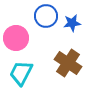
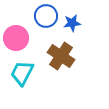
brown cross: moved 7 px left, 7 px up
cyan trapezoid: moved 1 px right
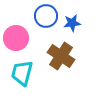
cyan trapezoid: rotated 12 degrees counterclockwise
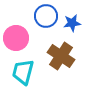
cyan trapezoid: moved 1 px right, 1 px up
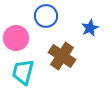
blue star: moved 18 px right, 5 px down; rotated 18 degrees counterclockwise
brown cross: moved 1 px right
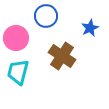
cyan trapezoid: moved 5 px left
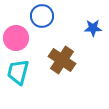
blue circle: moved 4 px left
blue star: moved 3 px right; rotated 24 degrees clockwise
brown cross: moved 4 px down
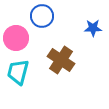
brown cross: moved 1 px left
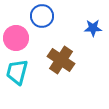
cyan trapezoid: moved 1 px left
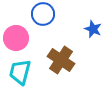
blue circle: moved 1 px right, 2 px up
blue star: moved 1 px down; rotated 24 degrees clockwise
cyan trapezoid: moved 3 px right
